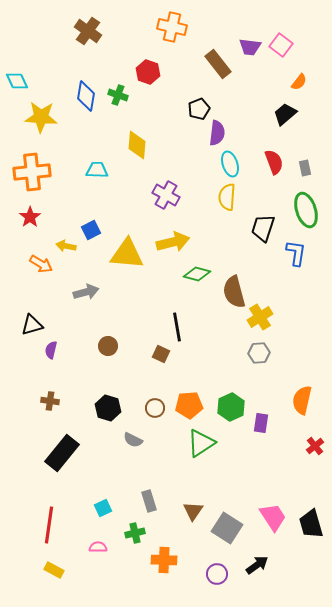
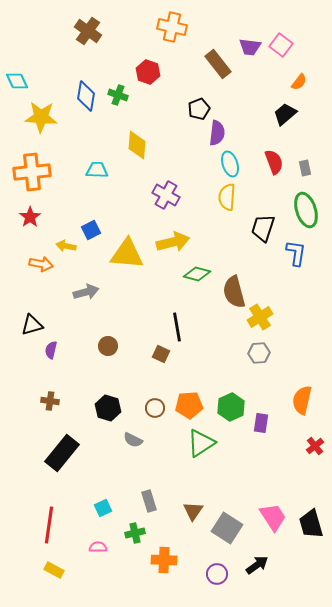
orange arrow at (41, 264): rotated 20 degrees counterclockwise
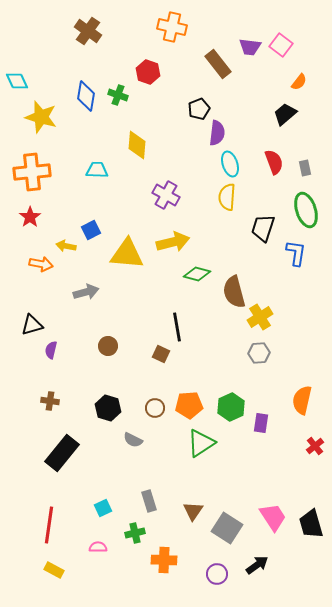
yellow star at (41, 117): rotated 12 degrees clockwise
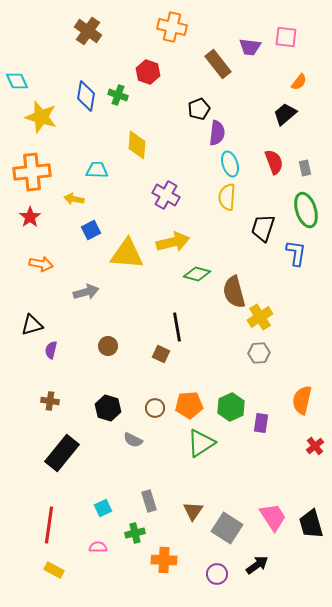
pink square at (281, 45): moved 5 px right, 8 px up; rotated 30 degrees counterclockwise
yellow arrow at (66, 246): moved 8 px right, 47 px up
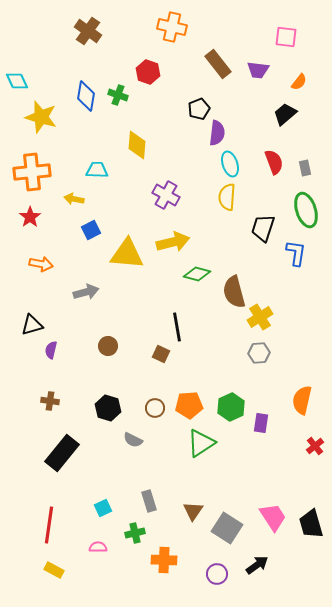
purple trapezoid at (250, 47): moved 8 px right, 23 px down
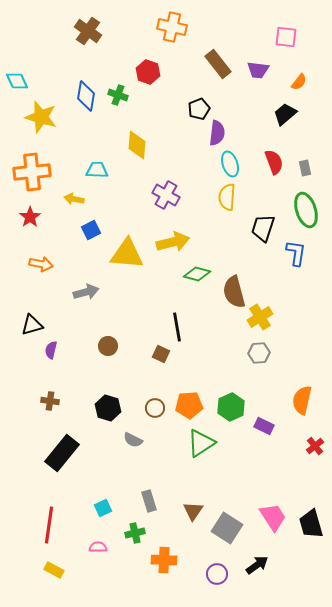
purple rectangle at (261, 423): moved 3 px right, 3 px down; rotated 72 degrees counterclockwise
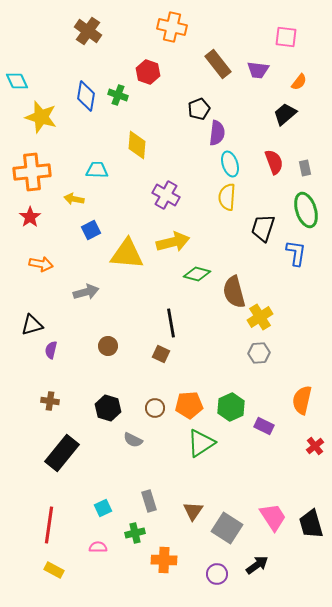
black line at (177, 327): moved 6 px left, 4 px up
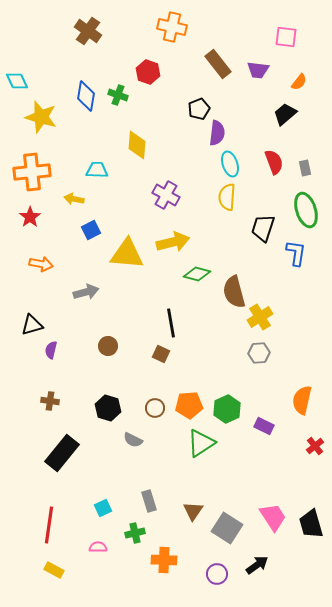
green hexagon at (231, 407): moved 4 px left, 2 px down
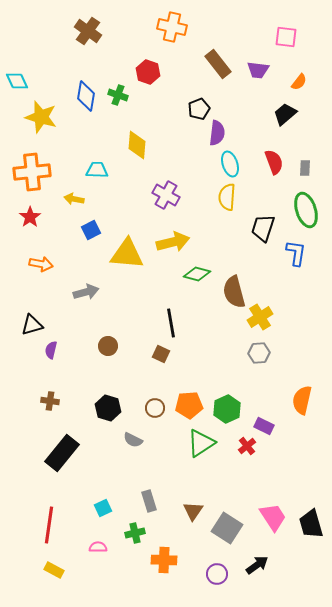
gray rectangle at (305, 168): rotated 14 degrees clockwise
red cross at (315, 446): moved 68 px left
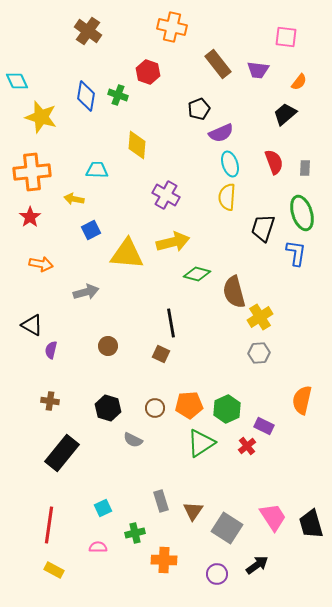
purple semicircle at (217, 133): moved 4 px right; rotated 60 degrees clockwise
green ellipse at (306, 210): moved 4 px left, 3 px down
black triangle at (32, 325): rotated 45 degrees clockwise
gray rectangle at (149, 501): moved 12 px right
